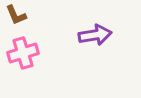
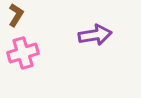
brown L-shape: rotated 125 degrees counterclockwise
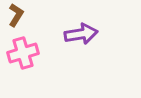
purple arrow: moved 14 px left, 1 px up
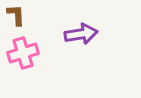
brown L-shape: rotated 35 degrees counterclockwise
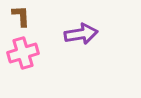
brown L-shape: moved 5 px right, 1 px down
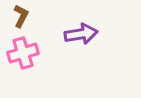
brown L-shape: rotated 30 degrees clockwise
